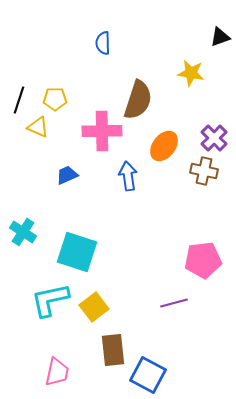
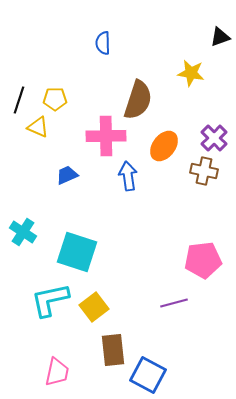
pink cross: moved 4 px right, 5 px down
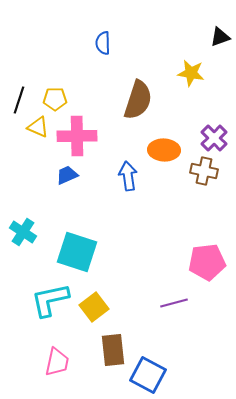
pink cross: moved 29 px left
orange ellipse: moved 4 px down; rotated 56 degrees clockwise
pink pentagon: moved 4 px right, 2 px down
pink trapezoid: moved 10 px up
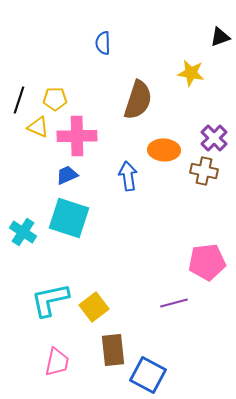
cyan square: moved 8 px left, 34 px up
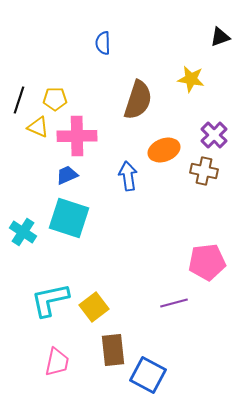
yellow star: moved 6 px down
purple cross: moved 3 px up
orange ellipse: rotated 24 degrees counterclockwise
